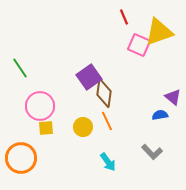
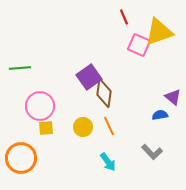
green line: rotated 60 degrees counterclockwise
orange line: moved 2 px right, 5 px down
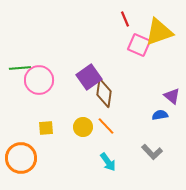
red line: moved 1 px right, 2 px down
purple triangle: moved 1 px left, 1 px up
pink circle: moved 1 px left, 26 px up
orange line: moved 3 px left; rotated 18 degrees counterclockwise
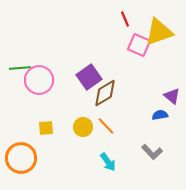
brown diamond: moved 1 px right; rotated 52 degrees clockwise
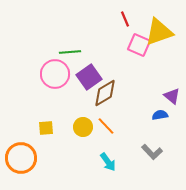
green line: moved 50 px right, 16 px up
pink circle: moved 16 px right, 6 px up
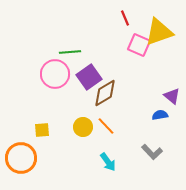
red line: moved 1 px up
yellow square: moved 4 px left, 2 px down
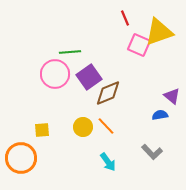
brown diamond: moved 3 px right; rotated 8 degrees clockwise
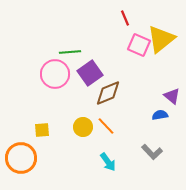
yellow triangle: moved 2 px right, 7 px down; rotated 20 degrees counterclockwise
purple square: moved 1 px right, 4 px up
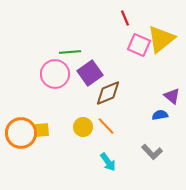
orange circle: moved 25 px up
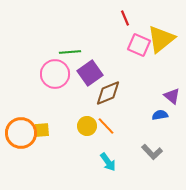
yellow circle: moved 4 px right, 1 px up
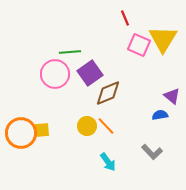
yellow triangle: moved 2 px right; rotated 20 degrees counterclockwise
